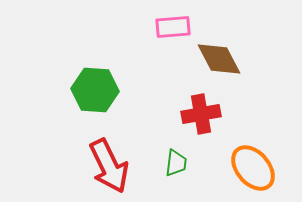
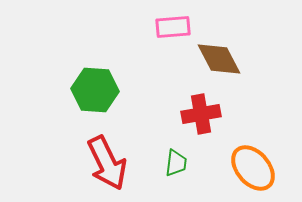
red arrow: moved 2 px left, 3 px up
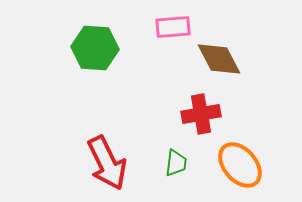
green hexagon: moved 42 px up
orange ellipse: moved 13 px left, 3 px up
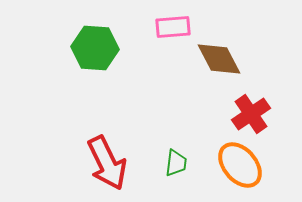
red cross: moved 50 px right; rotated 24 degrees counterclockwise
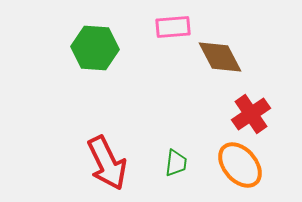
brown diamond: moved 1 px right, 2 px up
